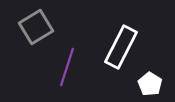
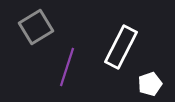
white pentagon: rotated 20 degrees clockwise
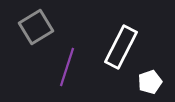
white pentagon: moved 2 px up
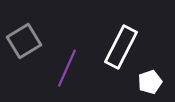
gray square: moved 12 px left, 14 px down
purple line: moved 1 px down; rotated 6 degrees clockwise
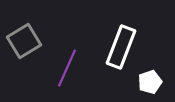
white rectangle: rotated 6 degrees counterclockwise
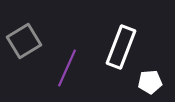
white pentagon: rotated 15 degrees clockwise
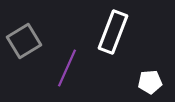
white rectangle: moved 8 px left, 15 px up
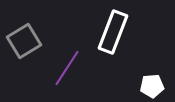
purple line: rotated 9 degrees clockwise
white pentagon: moved 2 px right, 4 px down
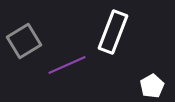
purple line: moved 3 px up; rotated 33 degrees clockwise
white pentagon: rotated 25 degrees counterclockwise
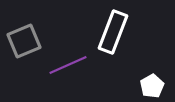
gray square: rotated 8 degrees clockwise
purple line: moved 1 px right
